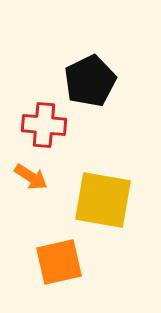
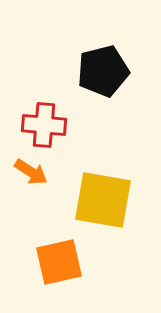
black pentagon: moved 13 px right, 10 px up; rotated 12 degrees clockwise
orange arrow: moved 5 px up
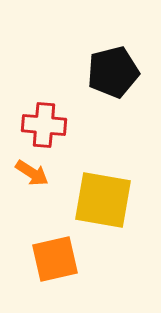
black pentagon: moved 10 px right, 1 px down
orange arrow: moved 1 px right, 1 px down
orange square: moved 4 px left, 3 px up
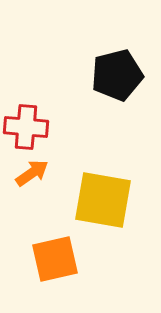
black pentagon: moved 4 px right, 3 px down
red cross: moved 18 px left, 2 px down
orange arrow: rotated 68 degrees counterclockwise
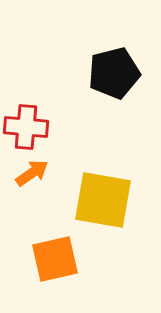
black pentagon: moved 3 px left, 2 px up
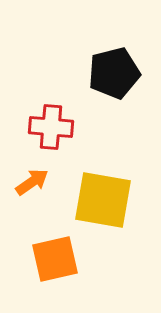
red cross: moved 25 px right
orange arrow: moved 9 px down
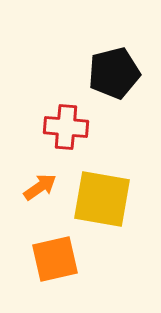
red cross: moved 15 px right
orange arrow: moved 8 px right, 5 px down
yellow square: moved 1 px left, 1 px up
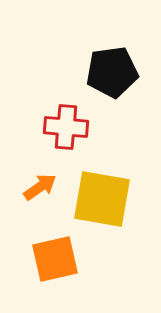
black pentagon: moved 2 px left, 1 px up; rotated 6 degrees clockwise
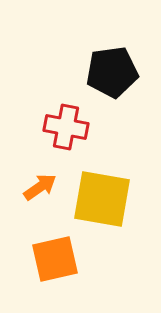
red cross: rotated 6 degrees clockwise
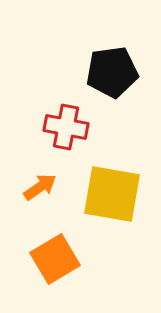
yellow square: moved 10 px right, 5 px up
orange square: rotated 18 degrees counterclockwise
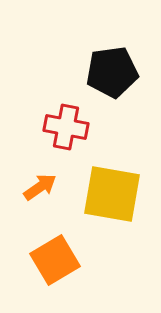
orange square: moved 1 px down
